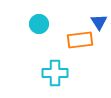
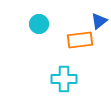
blue triangle: moved 1 px up; rotated 24 degrees clockwise
cyan cross: moved 9 px right, 6 px down
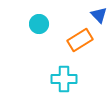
blue triangle: moved 6 px up; rotated 36 degrees counterclockwise
orange rectangle: rotated 25 degrees counterclockwise
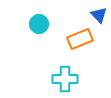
orange rectangle: moved 1 px up; rotated 10 degrees clockwise
cyan cross: moved 1 px right
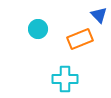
cyan circle: moved 1 px left, 5 px down
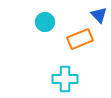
cyan circle: moved 7 px right, 7 px up
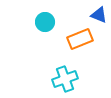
blue triangle: rotated 24 degrees counterclockwise
cyan cross: rotated 20 degrees counterclockwise
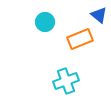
blue triangle: rotated 18 degrees clockwise
cyan cross: moved 1 px right, 2 px down
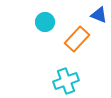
blue triangle: rotated 18 degrees counterclockwise
orange rectangle: moved 3 px left; rotated 25 degrees counterclockwise
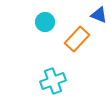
cyan cross: moved 13 px left
